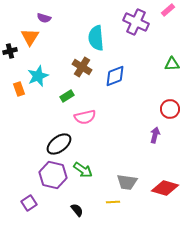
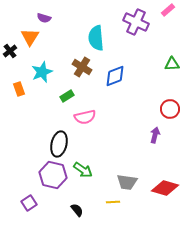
black cross: rotated 24 degrees counterclockwise
cyan star: moved 4 px right, 4 px up
black ellipse: rotated 40 degrees counterclockwise
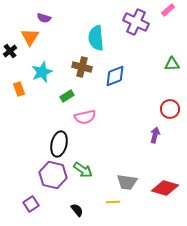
brown cross: rotated 18 degrees counterclockwise
purple square: moved 2 px right, 1 px down
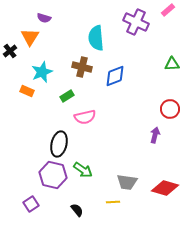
orange rectangle: moved 8 px right, 2 px down; rotated 48 degrees counterclockwise
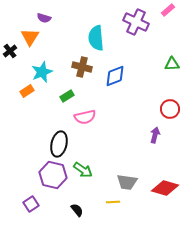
orange rectangle: rotated 56 degrees counterclockwise
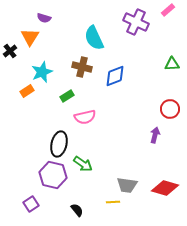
cyan semicircle: moved 2 px left; rotated 20 degrees counterclockwise
green arrow: moved 6 px up
gray trapezoid: moved 3 px down
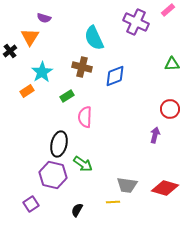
cyan star: rotated 10 degrees counterclockwise
pink semicircle: rotated 105 degrees clockwise
black semicircle: rotated 112 degrees counterclockwise
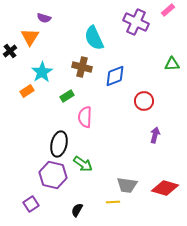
red circle: moved 26 px left, 8 px up
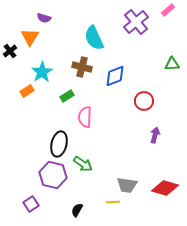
purple cross: rotated 25 degrees clockwise
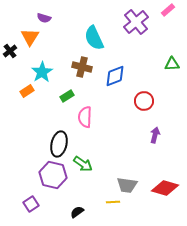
black semicircle: moved 2 px down; rotated 24 degrees clockwise
